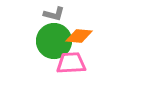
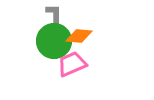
gray L-shape: rotated 105 degrees counterclockwise
pink trapezoid: moved 1 px right, 1 px down; rotated 20 degrees counterclockwise
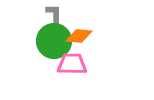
pink trapezoid: rotated 24 degrees clockwise
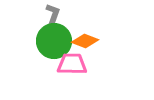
gray L-shape: moved 1 px left; rotated 20 degrees clockwise
orange diamond: moved 6 px right, 5 px down; rotated 16 degrees clockwise
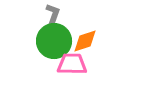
orange diamond: rotated 40 degrees counterclockwise
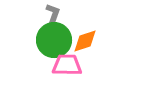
green circle: moved 1 px up
pink trapezoid: moved 5 px left, 1 px down
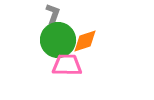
green circle: moved 4 px right
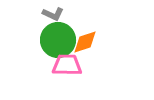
gray L-shape: rotated 95 degrees clockwise
orange diamond: moved 1 px down
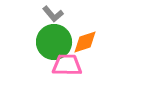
gray L-shape: rotated 25 degrees clockwise
green circle: moved 4 px left, 2 px down
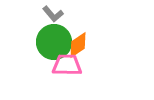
orange diamond: moved 7 px left, 3 px down; rotated 16 degrees counterclockwise
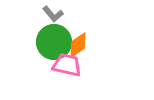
pink trapezoid: rotated 12 degrees clockwise
